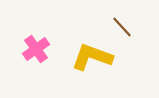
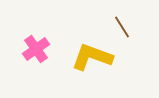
brown line: rotated 10 degrees clockwise
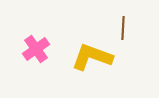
brown line: moved 1 px right, 1 px down; rotated 35 degrees clockwise
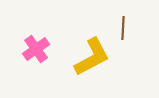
yellow L-shape: rotated 132 degrees clockwise
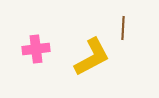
pink cross: rotated 28 degrees clockwise
